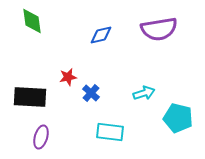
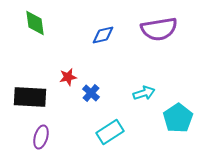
green diamond: moved 3 px right, 2 px down
blue diamond: moved 2 px right
cyan pentagon: rotated 24 degrees clockwise
cyan rectangle: rotated 40 degrees counterclockwise
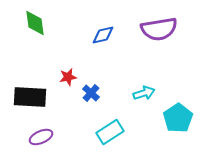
purple ellipse: rotated 50 degrees clockwise
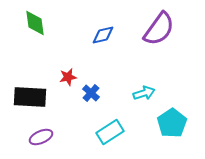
purple semicircle: rotated 45 degrees counterclockwise
cyan pentagon: moved 6 px left, 5 px down
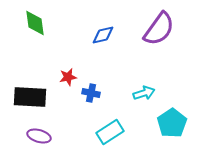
blue cross: rotated 30 degrees counterclockwise
purple ellipse: moved 2 px left, 1 px up; rotated 40 degrees clockwise
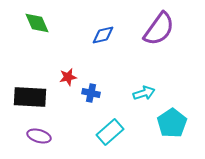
green diamond: moved 2 px right; rotated 16 degrees counterclockwise
cyan rectangle: rotated 8 degrees counterclockwise
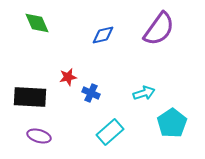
blue cross: rotated 12 degrees clockwise
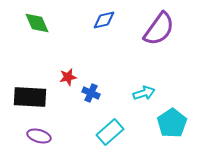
blue diamond: moved 1 px right, 15 px up
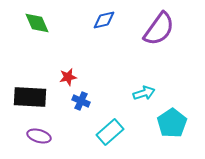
blue cross: moved 10 px left, 8 px down
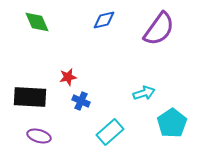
green diamond: moved 1 px up
